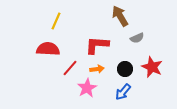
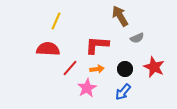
red star: moved 2 px right
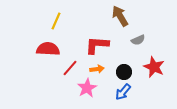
gray semicircle: moved 1 px right, 2 px down
black circle: moved 1 px left, 3 px down
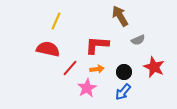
red semicircle: rotated 10 degrees clockwise
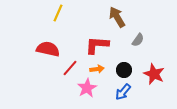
brown arrow: moved 3 px left, 1 px down
yellow line: moved 2 px right, 8 px up
gray semicircle: rotated 32 degrees counterclockwise
red star: moved 7 px down
black circle: moved 2 px up
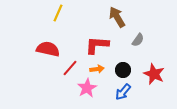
black circle: moved 1 px left
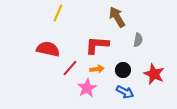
gray semicircle: rotated 24 degrees counterclockwise
blue arrow: moved 2 px right; rotated 102 degrees counterclockwise
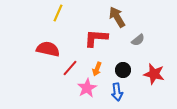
gray semicircle: rotated 40 degrees clockwise
red L-shape: moved 1 px left, 7 px up
orange arrow: rotated 120 degrees clockwise
red star: rotated 10 degrees counterclockwise
blue arrow: moved 8 px left; rotated 54 degrees clockwise
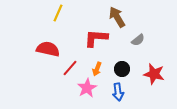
black circle: moved 1 px left, 1 px up
blue arrow: moved 1 px right
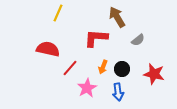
orange arrow: moved 6 px right, 2 px up
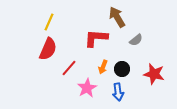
yellow line: moved 9 px left, 9 px down
gray semicircle: moved 2 px left
red semicircle: rotated 100 degrees clockwise
red line: moved 1 px left
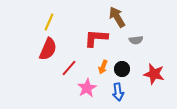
gray semicircle: rotated 32 degrees clockwise
